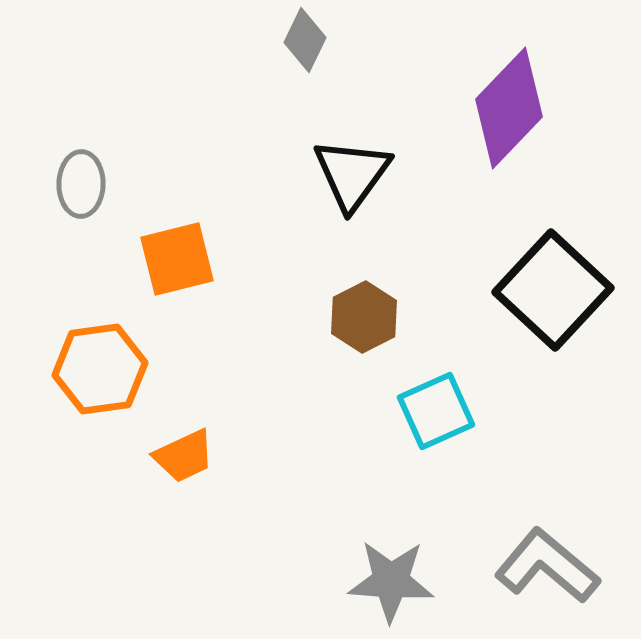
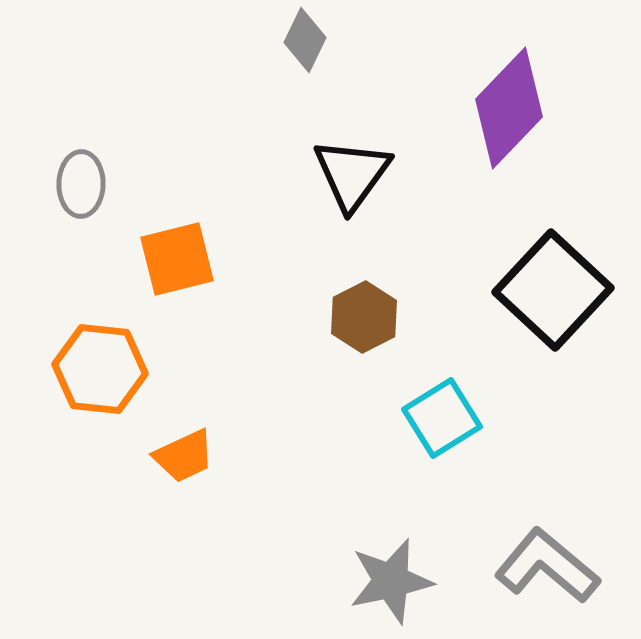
orange hexagon: rotated 14 degrees clockwise
cyan square: moved 6 px right, 7 px down; rotated 8 degrees counterclockwise
gray star: rotated 16 degrees counterclockwise
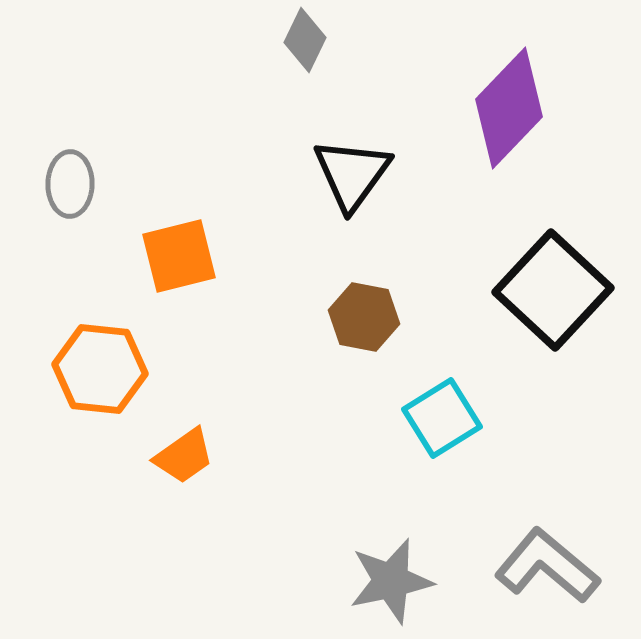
gray ellipse: moved 11 px left
orange square: moved 2 px right, 3 px up
brown hexagon: rotated 22 degrees counterclockwise
orange trapezoid: rotated 10 degrees counterclockwise
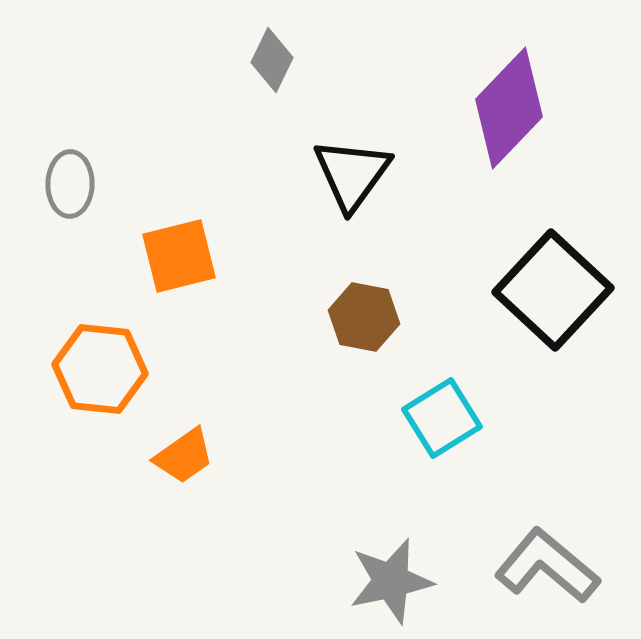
gray diamond: moved 33 px left, 20 px down
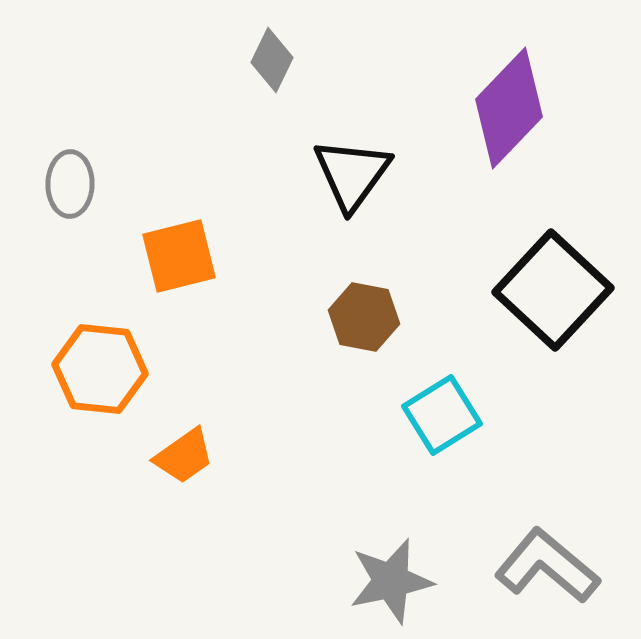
cyan square: moved 3 px up
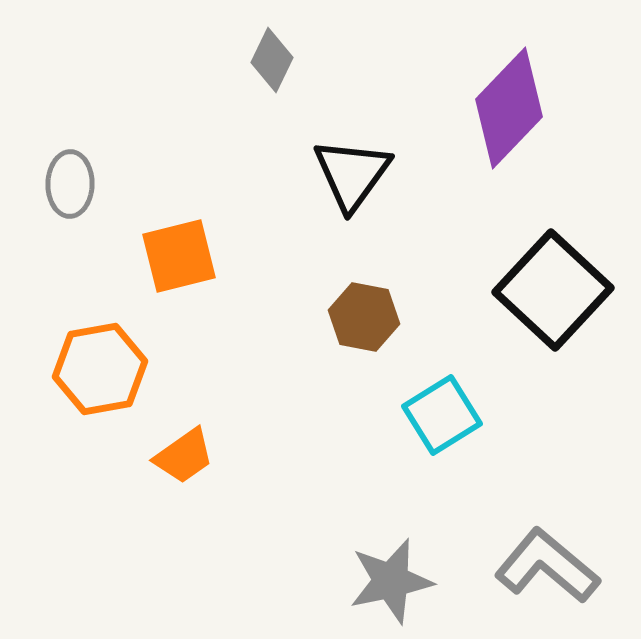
orange hexagon: rotated 16 degrees counterclockwise
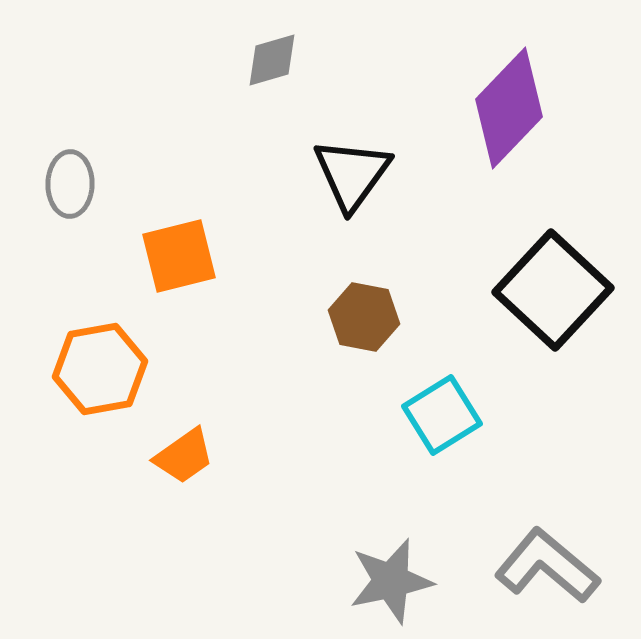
gray diamond: rotated 48 degrees clockwise
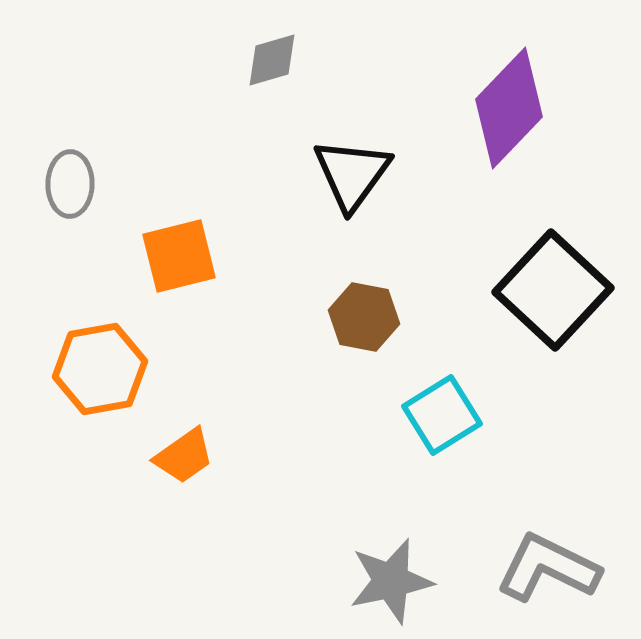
gray L-shape: moved 1 px right, 2 px down; rotated 14 degrees counterclockwise
